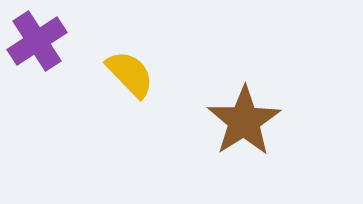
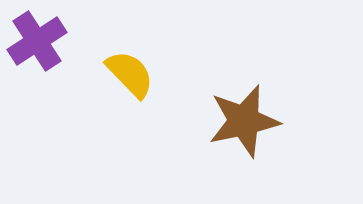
brown star: rotated 20 degrees clockwise
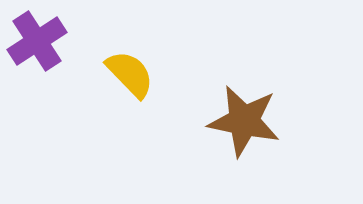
brown star: rotated 24 degrees clockwise
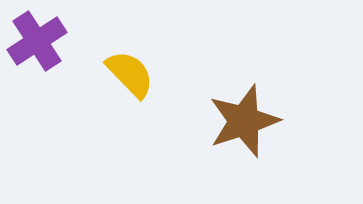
brown star: rotated 30 degrees counterclockwise
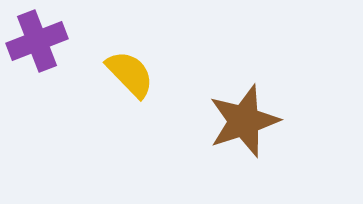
purple cross: rotated 12 degrees clockwise
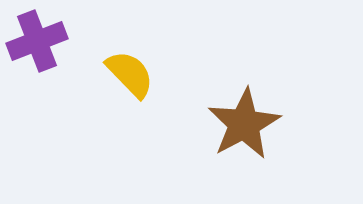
brown star: moved 3 px down; rotated 10 degrees counterclockwise
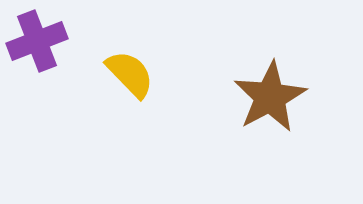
brown star: moved 26 px right, 27 px up
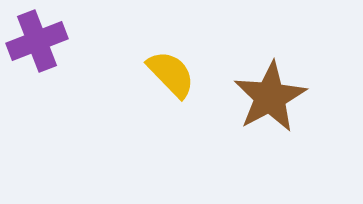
yellow semicircle: moved 41 px right
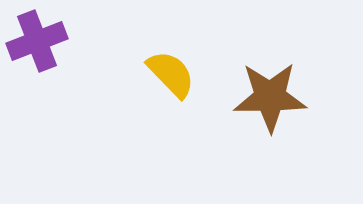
brown star: rotated 28 degrees clockwise
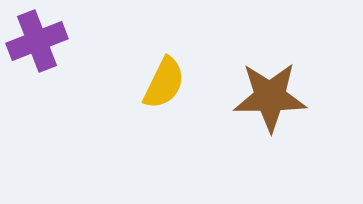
yellow semicircle: moved 7 px left, 9 px down; rotated 70 degrees clockwise
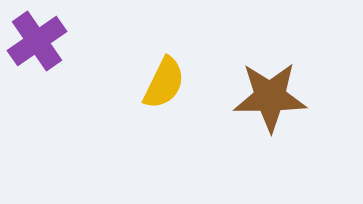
purple cross: rotated 14 degrees counterclockwise
